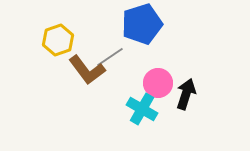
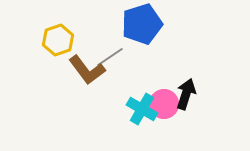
pink circle: moved 6 px right, 21 px down
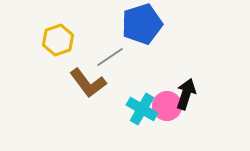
brown L-shape: moved 1 px right, 13 px down
pink circle: moved 3 px right, 2 px down
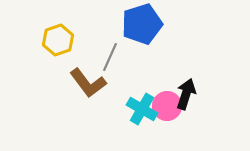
gray line: rotated 32 degrees counterclockwise
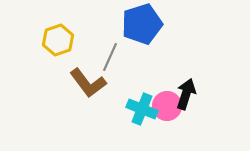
cyan cross: rotated 8 degrees counterclockwise
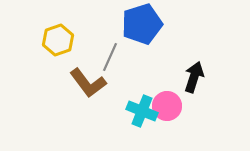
black arrow: moved 8 px right, 17 px up
cyan cross: moved 2 px down
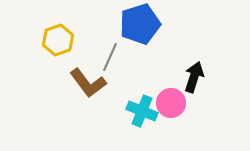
blue pentagon: moved 2 px left
pink circle: moved 4 px right, 3 px up
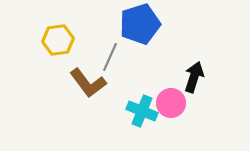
yellow hexagon: rotated 12 degrees clockwise
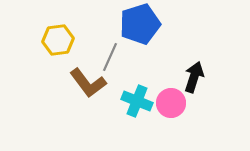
cyan cross: moved 5 px left, 10 px up
